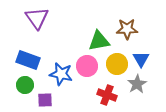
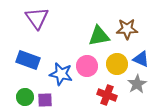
green triangle: moved 5 px up
blue triangle: rotated 36 degrees counterclockwise
green circle: moved 12 px down
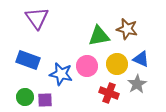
brown star: rotated 15 degrees clockwise
red cross: moved 2 px right, 2 px up
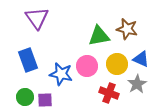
blue rectangle: rotated 50 degrees clockwise
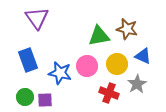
blue triangle: moved 2 px right, 3 px up
blue star: moved 1 px left, 1 px up
